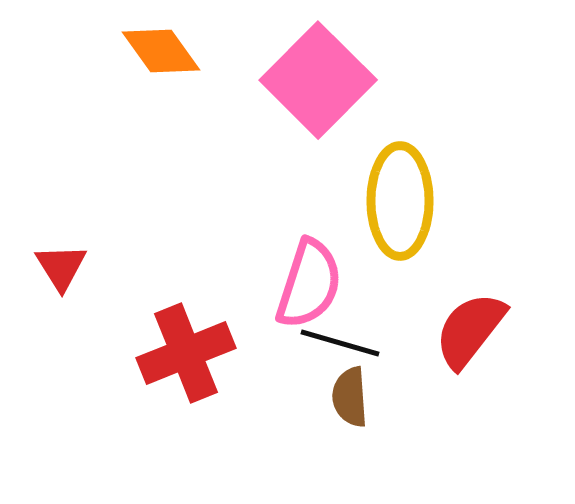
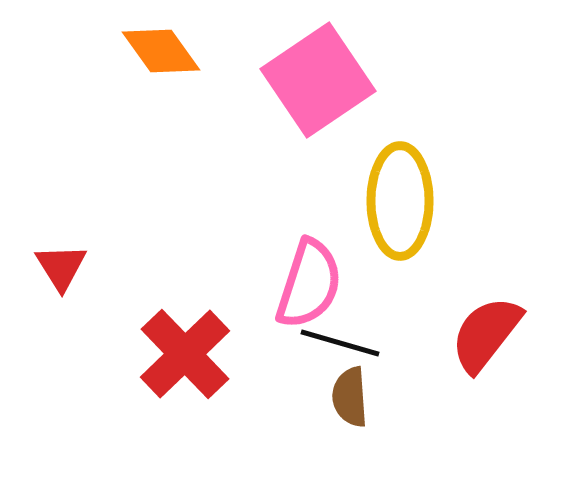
pink square: rotated 11 degrees clockwise
red semicircle: moved 16 px right, 4 px down
red cross: moved 1 px left, 1 px down; rotated 22 degrees counterclockwise
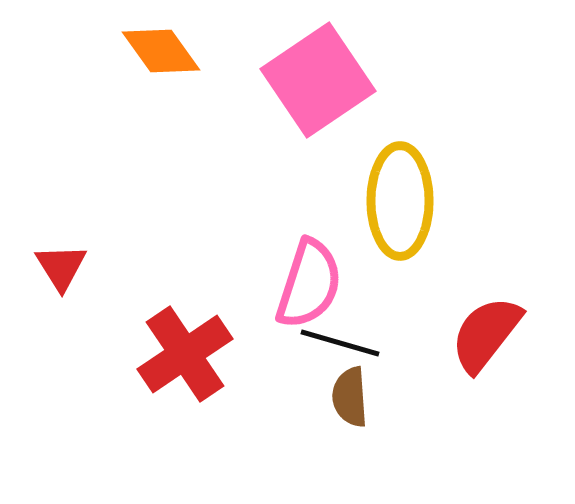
red cross: rotated 10 degrees clockwise
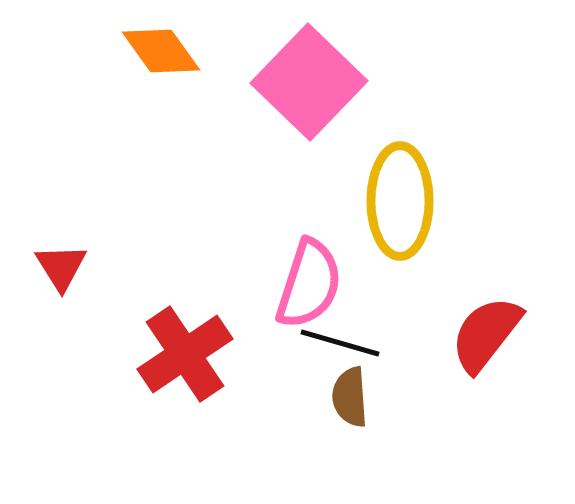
pink square: moved 9 px left, 2 px down; rotated 12 degrees counterclockwise
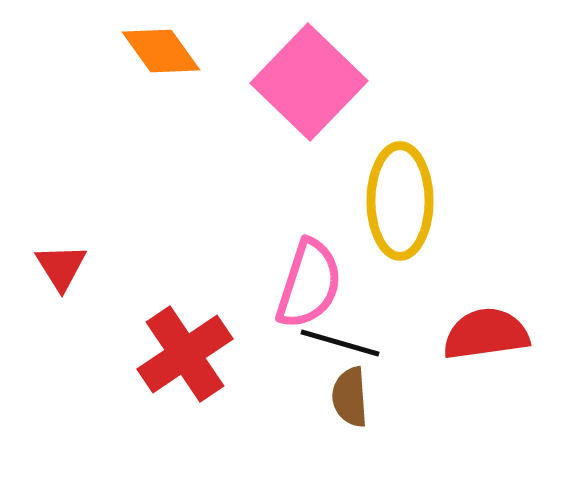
red semicircle: rotated 44 degrees clockwise
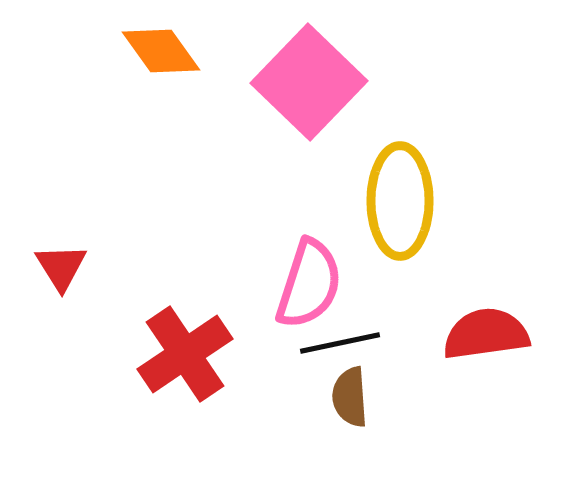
black line: rotated 28 degrees counterclockwise
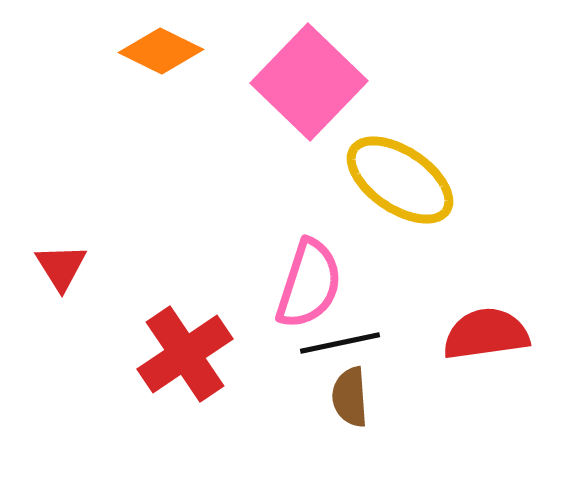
orange diamond: rotated 28 degrees counterclockwise
yellow ellipse: moved 21 px up; rotated 56 degrees counterclockwise
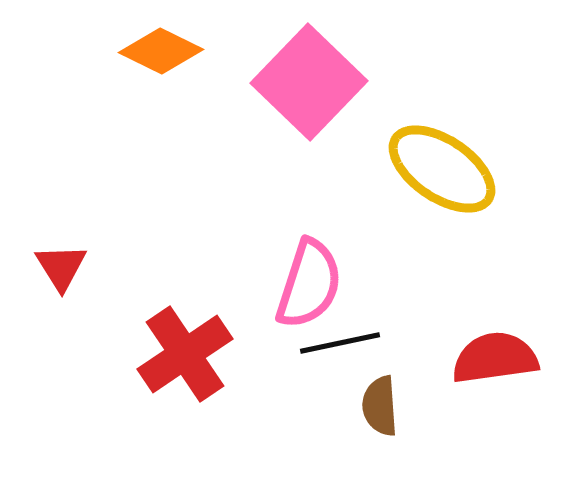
yellow ellipse: moved 42 px right, 11 px up
red semicircle: moved 9 px right, 24 px down
brown semicircle: moved 30 px right, 9 px down
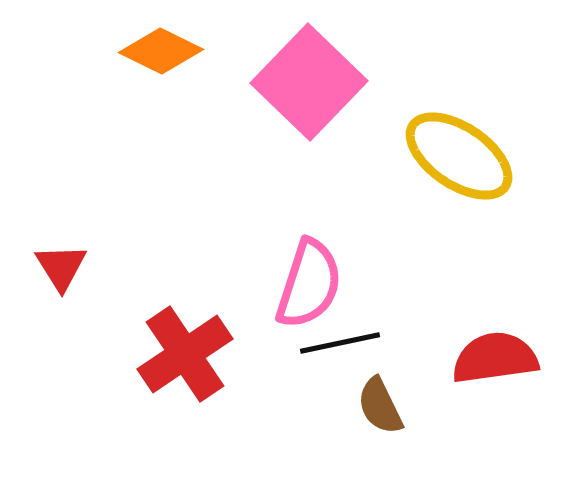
yellow ellipse: moved 17 px right, 13 px up
brown semicircle: rotated 22 degrees counterclockwise
